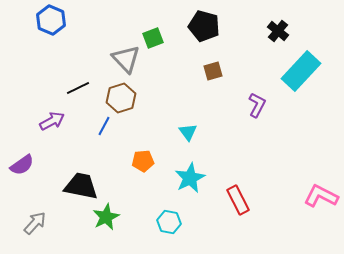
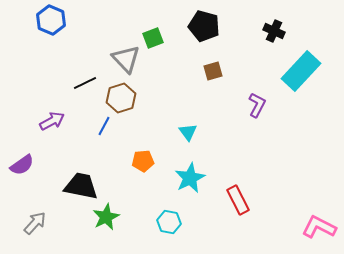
black cross: moved 4 px left; rotated 15 degrees counterclockwise
black line: moved 7 px right, 5 px up
pink L-shape: moved 2 px left, 31 px down
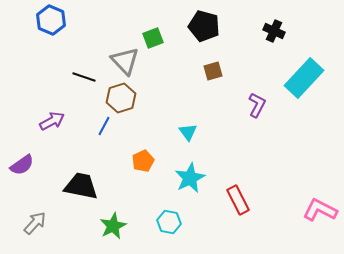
gray triangle: moved 1 px left, 2 px down
cyan rectangle: moved 3 px right, 7 px down
black line: moved 1 px left, 6 px up; rotated 45 degrees clockwise
orange pentagon: rotated 20 degrees counterclockwise
green star: moved 7 px right, 9 px down
pink L-shape: moved 1 px right, 17 px up
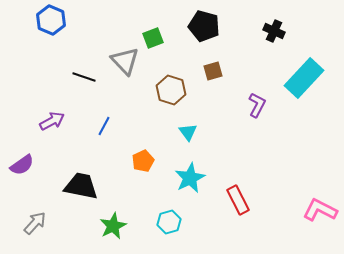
brown hexagon: moved 50 px right, 8 px up; rotated 24 degrees counterclockwise
cyan hexagon: rotated 25 degrees counterclockwise
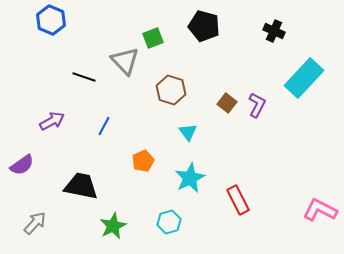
brown square: moved 14 px right, 32 px down; rotated 36 degrees counterclockwise
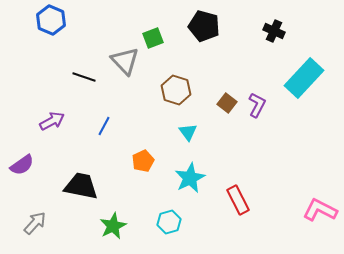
brown hexagon: moved 5 px right
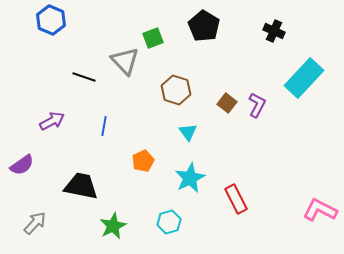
black pentagon: rotated 16 degrees clockwise
blue line: rotated 18 degrees counterclockwise
red rectangle: moved 2 px left, 1 px up
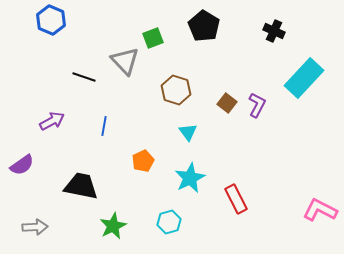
gray arrow: moved 4 px down; rotated 45 degrees clockwise
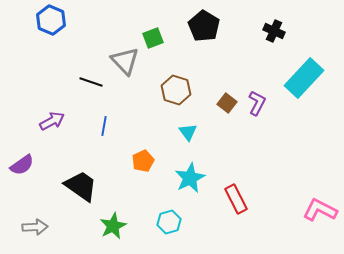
black line: moved 7 px right, 5 px down
purple L-shape: moved 2 px up
black trapezoid: rotated 24 degrees clockwise
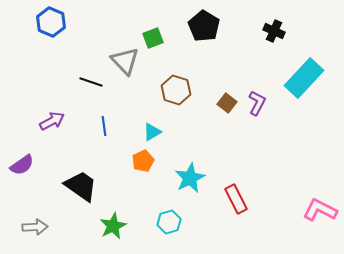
blue hexagon: moved 2 px down
blue line: rotated 18 degrees counterclockwise
cyan triangle: moved 36 px left; rotated 36 degrees clockwise
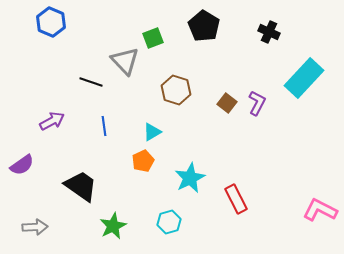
black cross: moved 5 px left, 1 px down
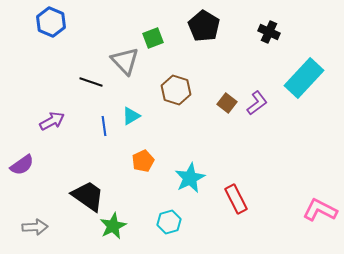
purple L-shape: rotated 25 degrees clockwise
cyan triangle: moved 21 px left, 16 px up
black trapezoid: moved 7 px right, 10 px down
